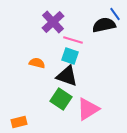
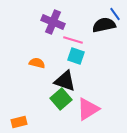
purple cross: rotated 25 degrees counterclockwise
cyan square: moved 6 px right
black triangle: moved 2 px left, 5 px down
green square: rotated 15 degrees clockwise
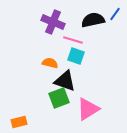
blue line: rotated 72 degrees clockwise
black semicircle: moved 11 px left, 5 px up
orange semicircle: moved 13 px right
green square: moved 2 px left, 1 px up; rotated 20 degrees clockwise
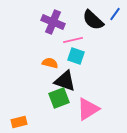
black semicircle: rotated 125 degrees counterclockwise
pink line: rotated 30 degrees counterclockwise
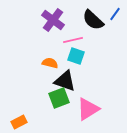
purple cross: moved 2 px up; rotated 15 degrees clockwise
orange rectangle: rotated 14 degrees counterclockwise
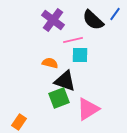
cyan square: moved 4 px right, 1 px up; rotated 18 degrees counterclockwise
orange rectangle: rotated 28 degrees counterclockwise
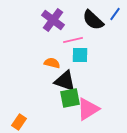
orange semicircle: moved 2 px right
green square: moved 11 px right; rotated 10 degrees clockwise
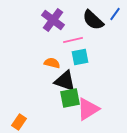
cyan square: moved 2 px down; rotated 12 degrees counterclockwise
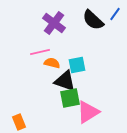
purple cross: moved 1 px right, 3 px down
pink line: moved 33 px left, 12 px down
cyan square: moved 3 px left, 8 px down
pink triangle: moved 3 px down
orange rectangle: rotated 56 degrees counterclockwise
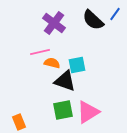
green square: moved 7 px left, 12 px down
